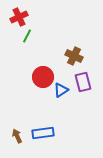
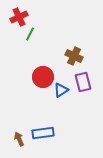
green line: moved 3 px right, 2 px up
brown arrow: moved 2 px right, 3 px down
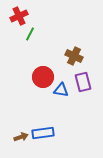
red cross: moved 1 px up
blue triangle: rotated 42 degrees clockwise
brown arrow: moved 2 px right, 2 px up; rotated 96 degrees clockwise
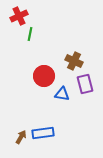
green line: rotated 16 degrees counterclockwise
brown cross: moved 5 px down
red circle: moved 1 px right, 1 px up
purple rectangle: moved 2 px right, 2 px down
blue triangle: moved 1 px right, 4 px down
brown arrow: rotated 40 degrees counterclockwise
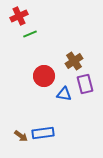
green line: rotated 56 degrees clockwise
brown cross: rotated 30 degrees clockwise
blue triangle: moved 2 px right
brown arrow: moved 1 px up; rotated 96 degrees clockwise
